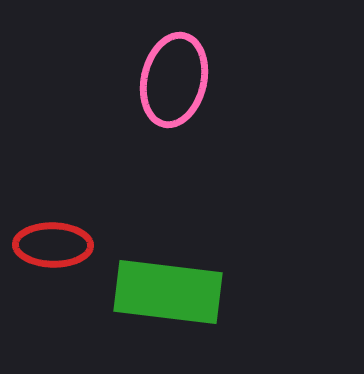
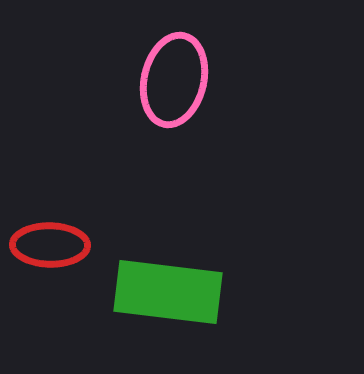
red ellipse: moved 3 px left
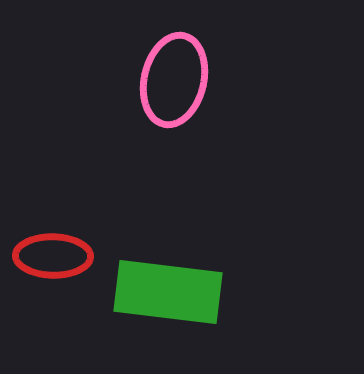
red ellipse: moved 3 px right, 11 px down
